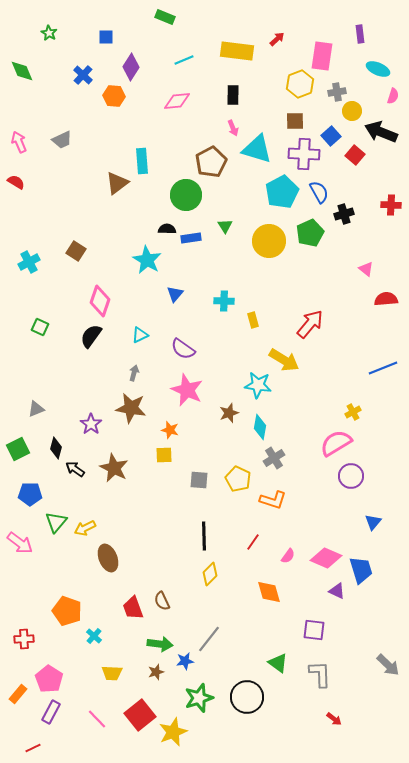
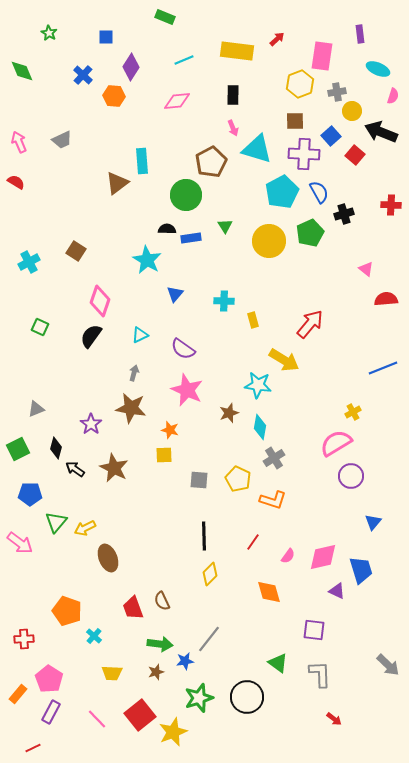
pink diamond at (326, 558): moved 3 px left, 1 px up; rotated 36 degrees counterclockwise
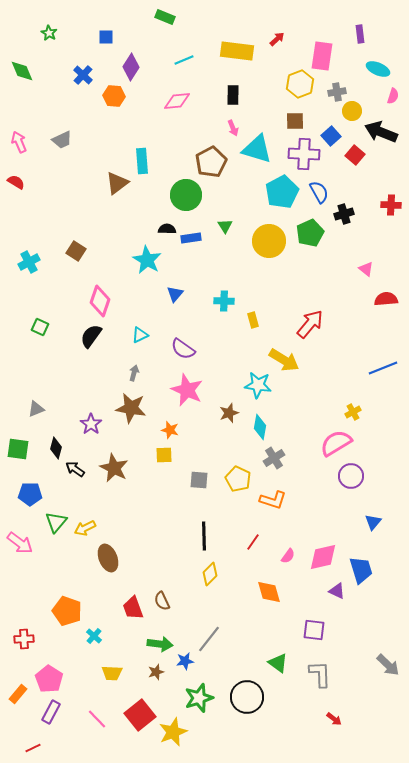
green square at (18, 449): rotated 35 degrees clockwise
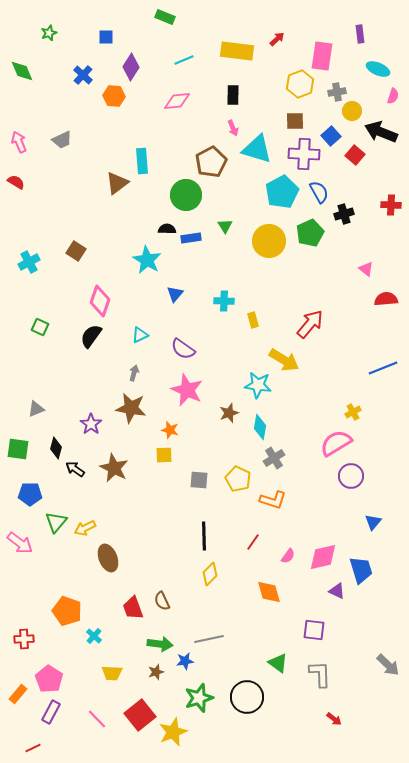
green star at (49, 33): rotated 21 degrees clockwise
gray line at (209, 639): rotated 40 degrees clockwise
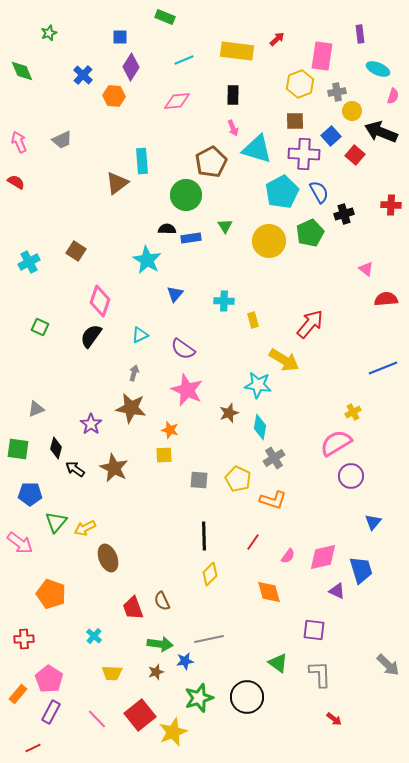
blue square at (106, 37): moved 14 px right
orange pentagon at (67, 611): moved 16 px left, 17 px up
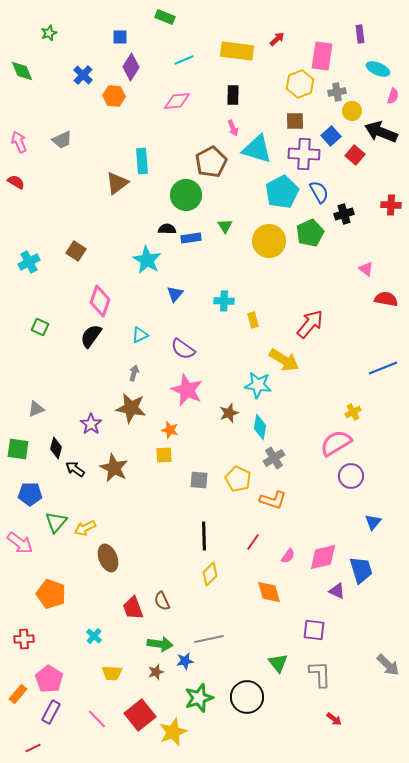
red semicircle at (386, 299): rotated 15 degrees clockwise
green triangle at (278, 663): rotated 15 degrees clockwise
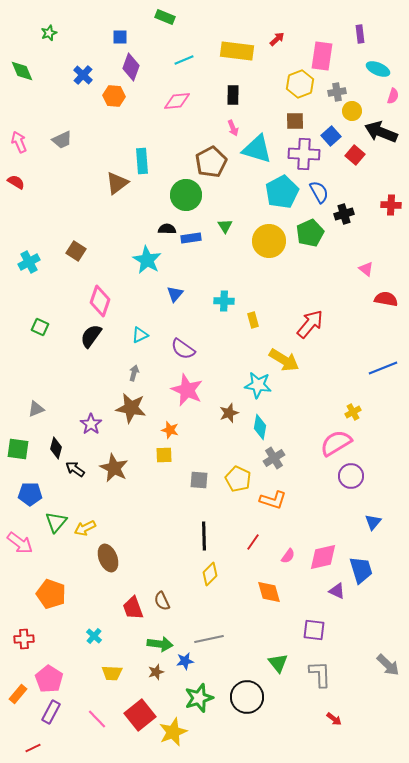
purple diamond at (131, 67): rotated 12 degrees counterclockwise
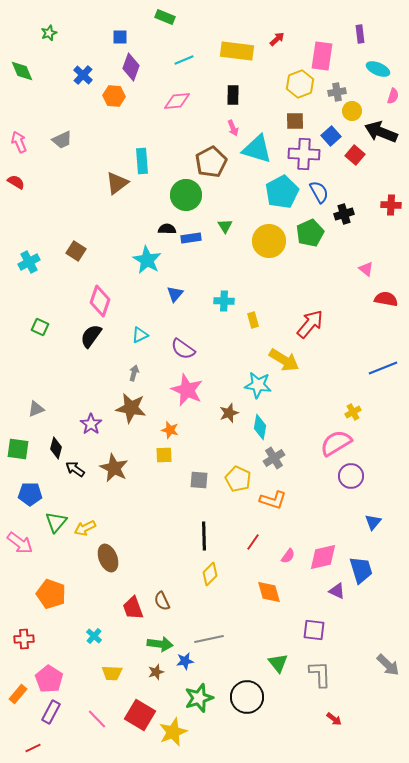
red square at (140, 715): rotated 20 degrees counterclockwise
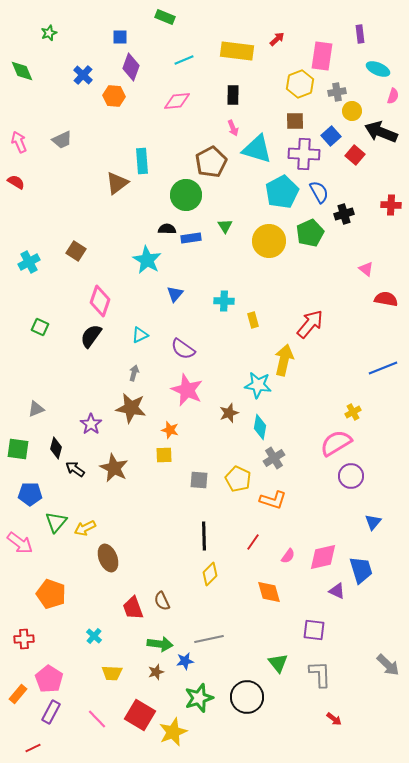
yellow arrow at (284, 360): rotated 108 degrees counterclockwise
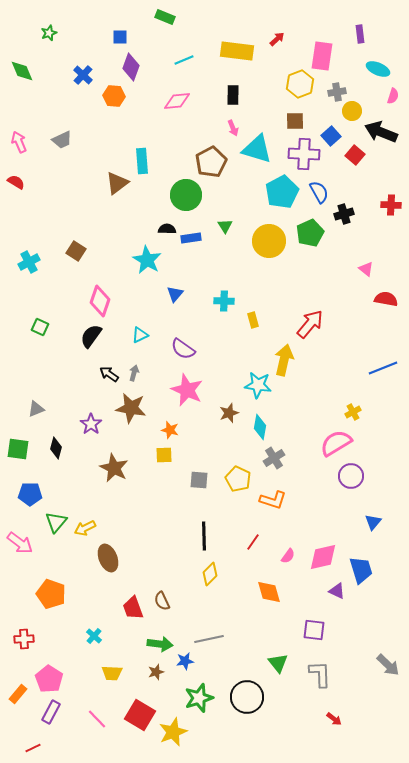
black arrow at (75, 469): moved 34 px right, 95 px up
